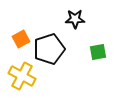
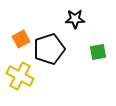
yellow cross: moved 2 px left
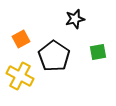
black star: rotated 12 degrees counterclockwise
black pentagon: moved 5 px right, 7 px down; rotated 20 degrees counterclockwise
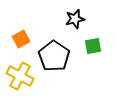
green square: moved 5 px left, 6 px up
